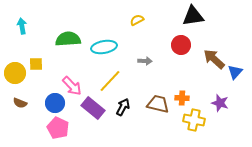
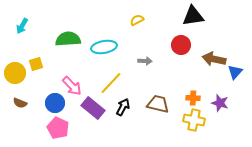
cyan arrow: rotated 140 degrees counterclockwise
brown arrow: rotated 30 degrees counterclockwise
yellow square: rotated 16 degrees counterclockwise
yellow line: moved 1 px right, 2 px down
orange cross: moved 11 px right
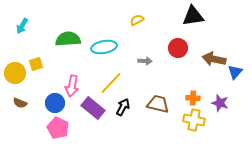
red circle: moved 3 px left, 3 px down
pink arrow: rotated 55 degrees clockwise
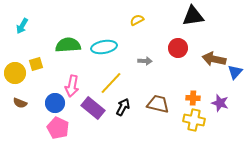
green semicircle: moved 6 px down
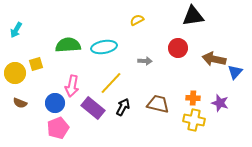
cyan arrow: moved 6 px left, 4 px down
pink pentagon: rotated 25 degrees clockwise
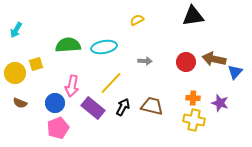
red circle: moved 8 px right, 14 px down
brown trapezoid: moved 6 px left, 2 px down
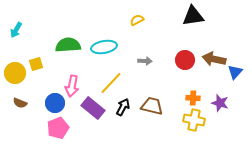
red circle: moved 1 px left, 2 px up
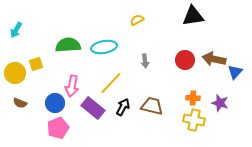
gray arrow: rotated 80 degrees clockwise
